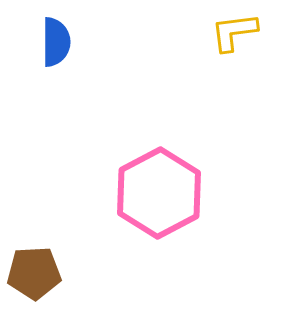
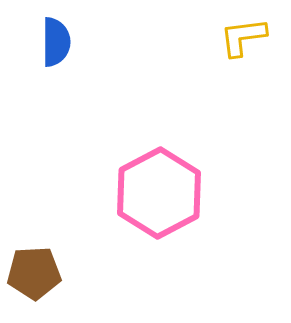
yellow L-shape: moved 9 px right, 5 px down
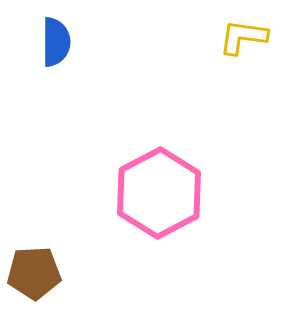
yellow L-shape: rotated 15 degrees clockwise
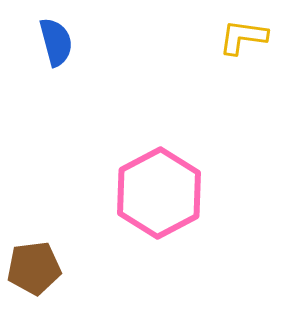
blue semicircle: rotated 15 degrees counterclockwise
brown pentagon: moved 5 px up; rotated 4 degrees counterclockwise
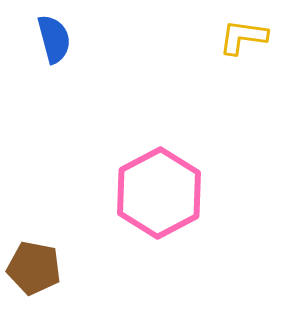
blue semicircle: moved 2 px left, 3 px up
brown pentagon: rotated 18 degrees clockwise
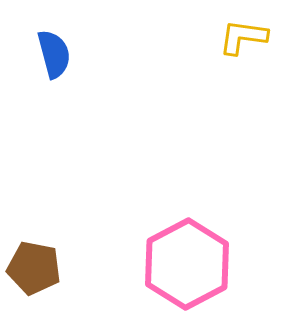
blue semicircle: moved 15 px down
pink hexagon: moved 28 px right, 71 px down
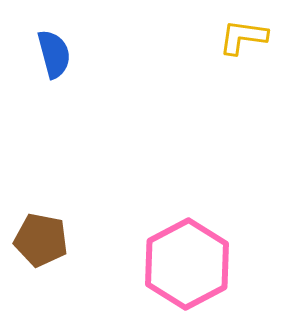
brown pentagon: moved 7 px right, 28 px up
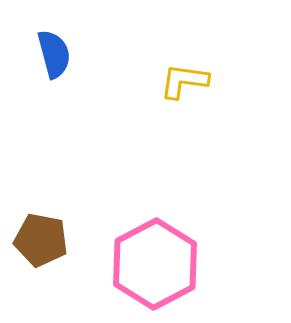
yellow L-shape: moved 59 px left, 44 px down
pink hexagon: moved 32 px left
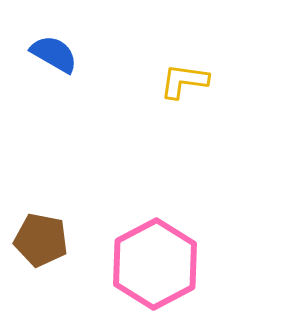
blue semicircle: rotated 45 degrees counterclockwise
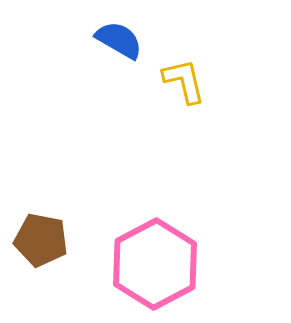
blue semicircle: moved 65 px right, 14 px up
yellow L-shape: rotated 69 degrees clockwise
